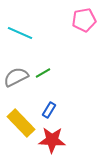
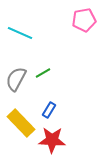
gray semicircle: moved 2 px down; rotated 35 degrees counterclockwise
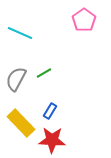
pink pentagon: rotated 25 degrees counterclockwise
green line: moved 1 px right
blue rectangle: moved 1 px right, 1 px down
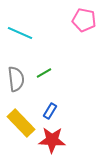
pink pentagon: rotated 25 degrees counterclockwise
gray semicircle: rotated 145 degrees clockwise
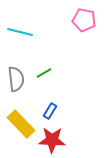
cyan line: moved 1 px up; rotated 10 degrees counterclockwise
yellow rectangle: moved 1 px down
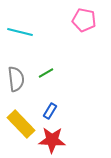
green line: moved 2 px right
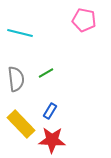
cyan line: moved 1 px down
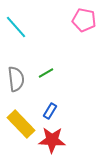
cyan line: moved 4 px left, 6 px up; rotated 35 degrees clockwise
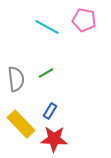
cyan line: moved 31 px right; rotated 20 degrees counterclockwise
red star: moved 2 px right, 1 px up
